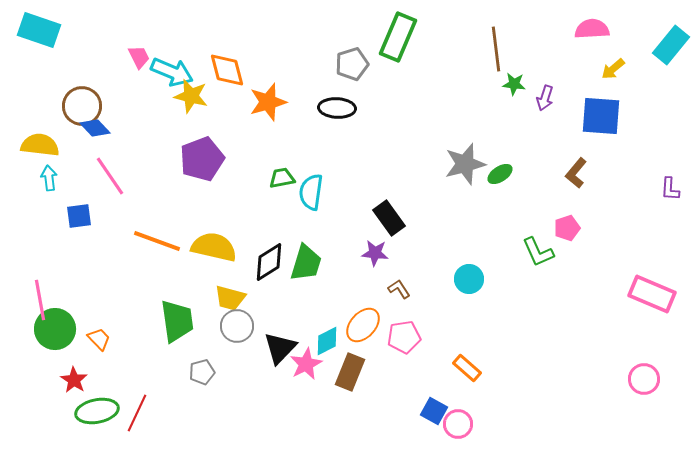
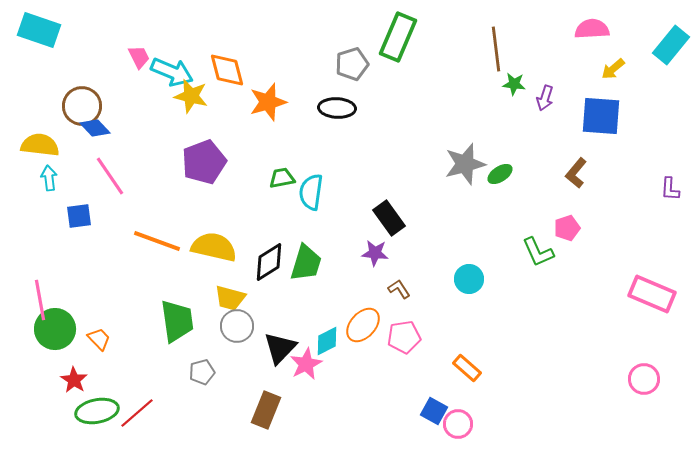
purple pentagon at (202, 159): moved 2 px right, 3 px down
brown rectangle at (350, 372): moved 84 px left, 38 px down
red line at (137, 413): rotated 24 degrees clockwise
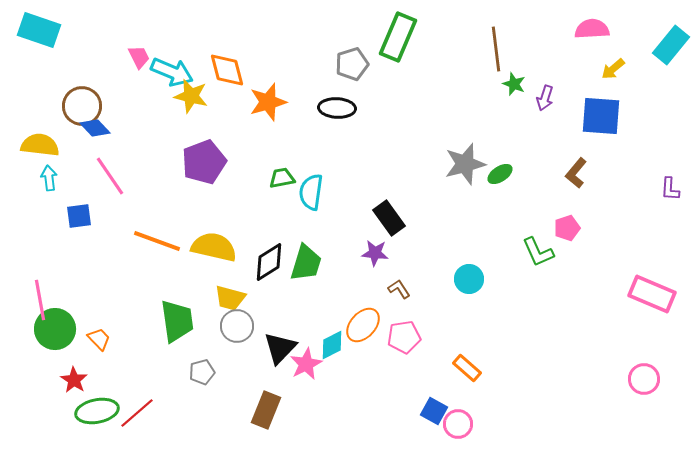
green star at (514, 84): rotated 15 degrees clockwise
cyan diamond at (327, 341): moved 5 px right, 4 px down
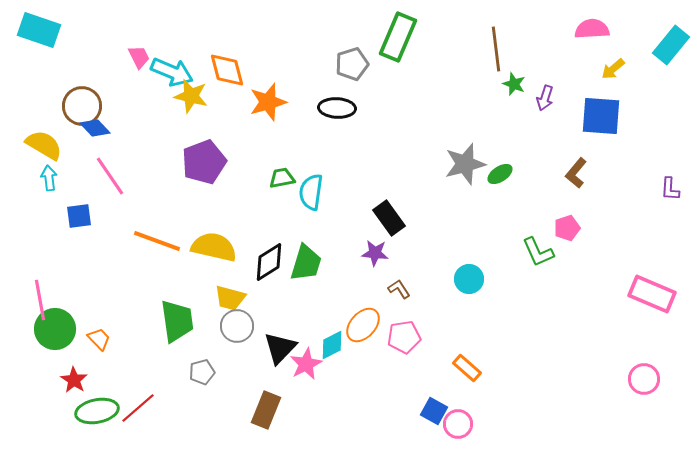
yellow semicircle at (40, 145): moved 4 px right; rotated 24 degrees clockwise
red line at (137, 413): moved 1 px right, 5 px up
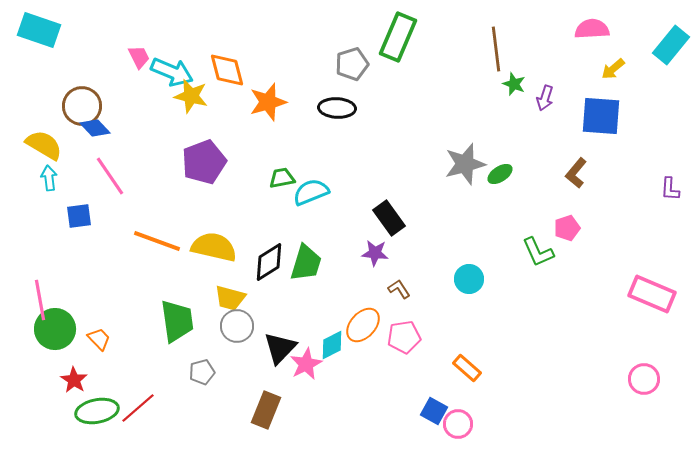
cyan semicircle at (311, 192): rotated 60 degrees clockwise
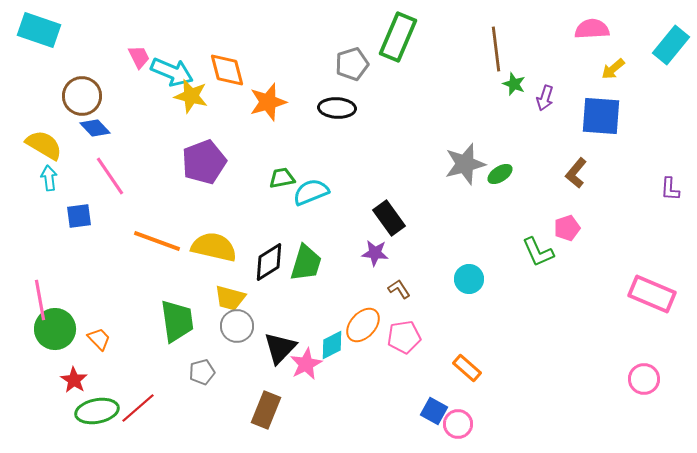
brown circle at (82, 106): moved 10 px up
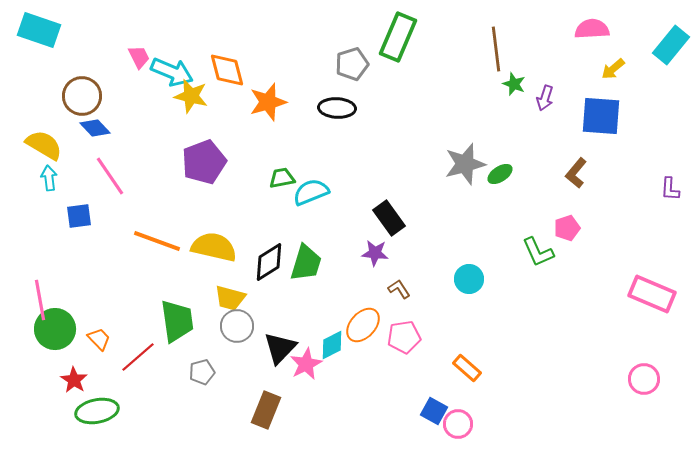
red line at (138, 408): moved 51 px up
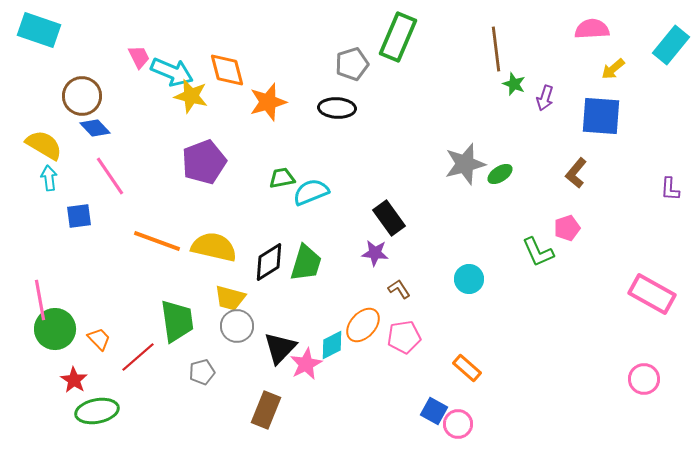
pink rectangle at (652, 294): rotated 6 degrees clockwise
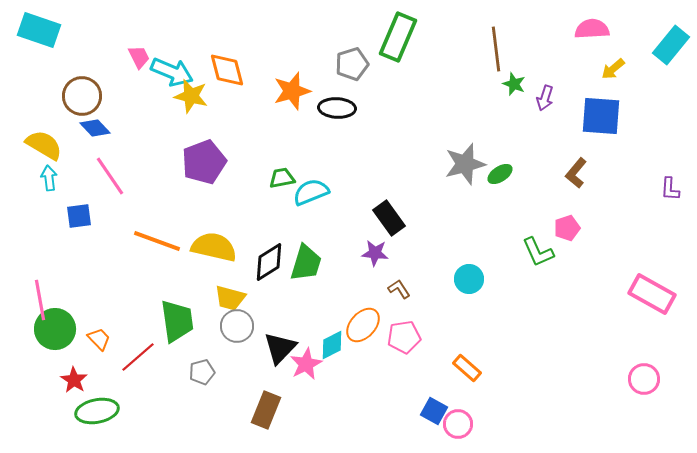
orange star at (268, 102): moved 24 px right, 11 px up
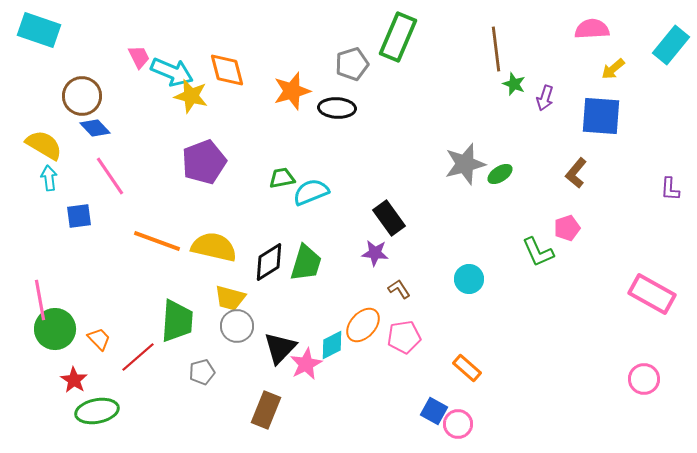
green trapezoid at (177, 321): rotated 12 degrees clockwise
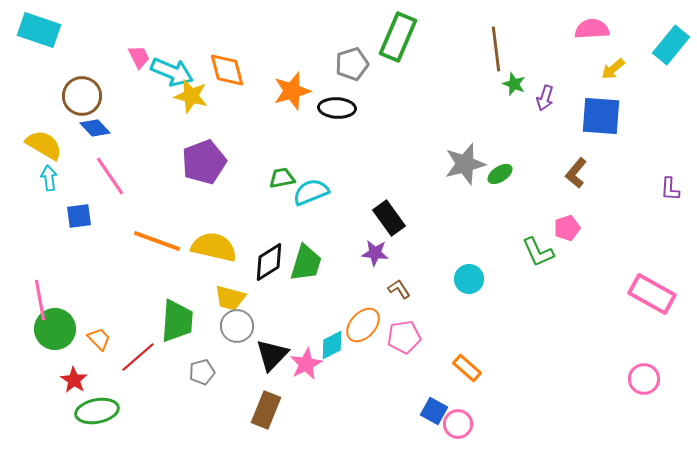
black triangle at (280, 348): moved 8 px left, 7 px down
